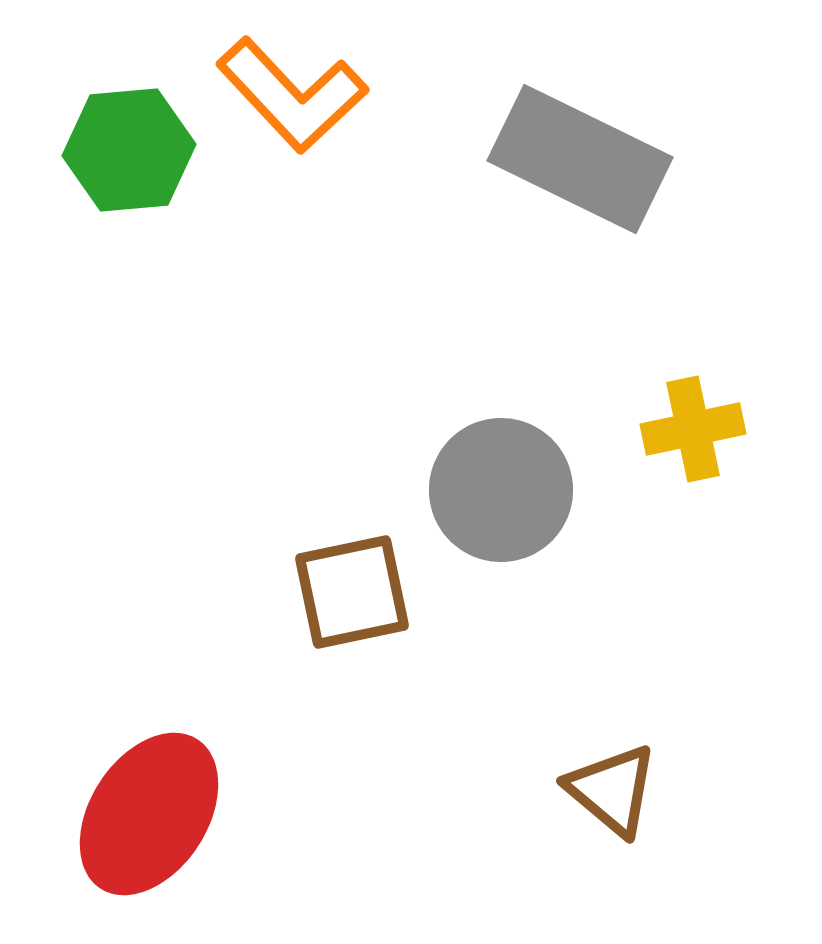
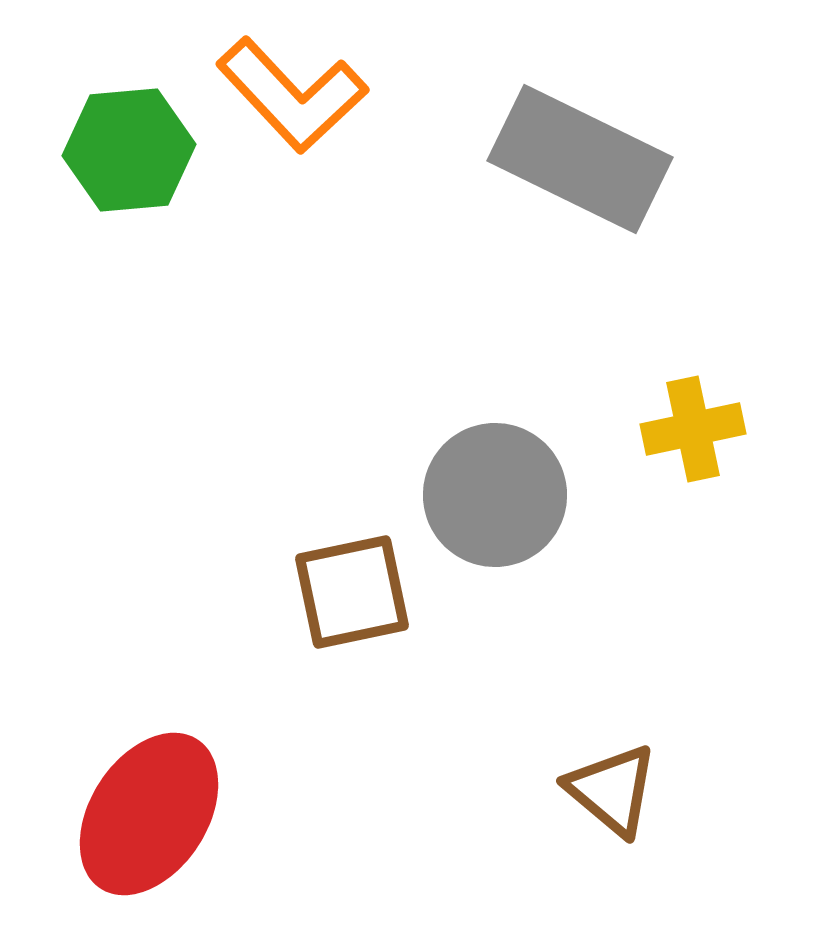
gray circle: moved 6 px left, 5 px down
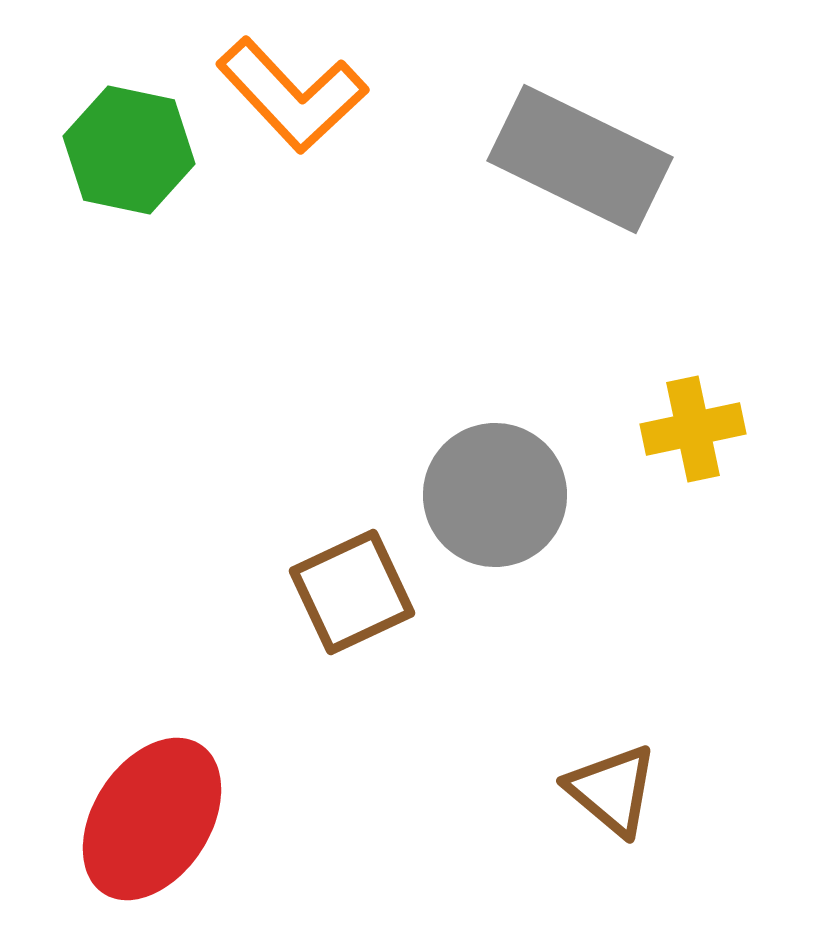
green hexagon: rotated 17 degrees clockwise
brown square: rotated 13 degrees counterclockwise
red ellipse: moved 3 px right, 5 px down
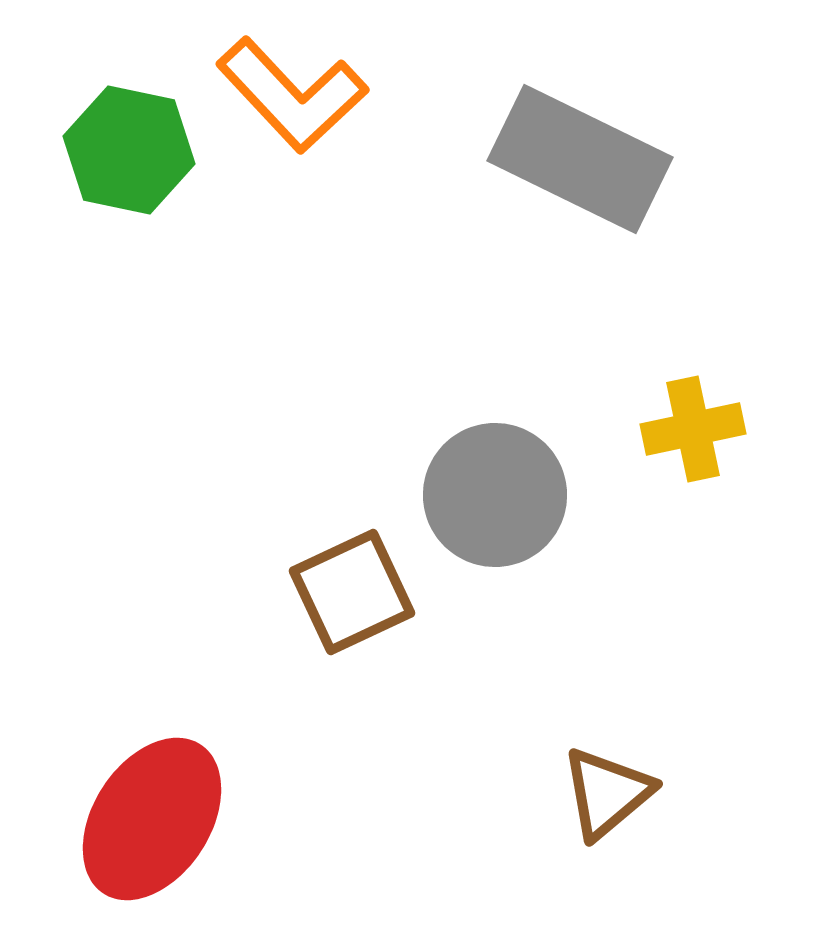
brown triangle: moved 5 px left, 3 px down; rotated 40 degrees clockwise
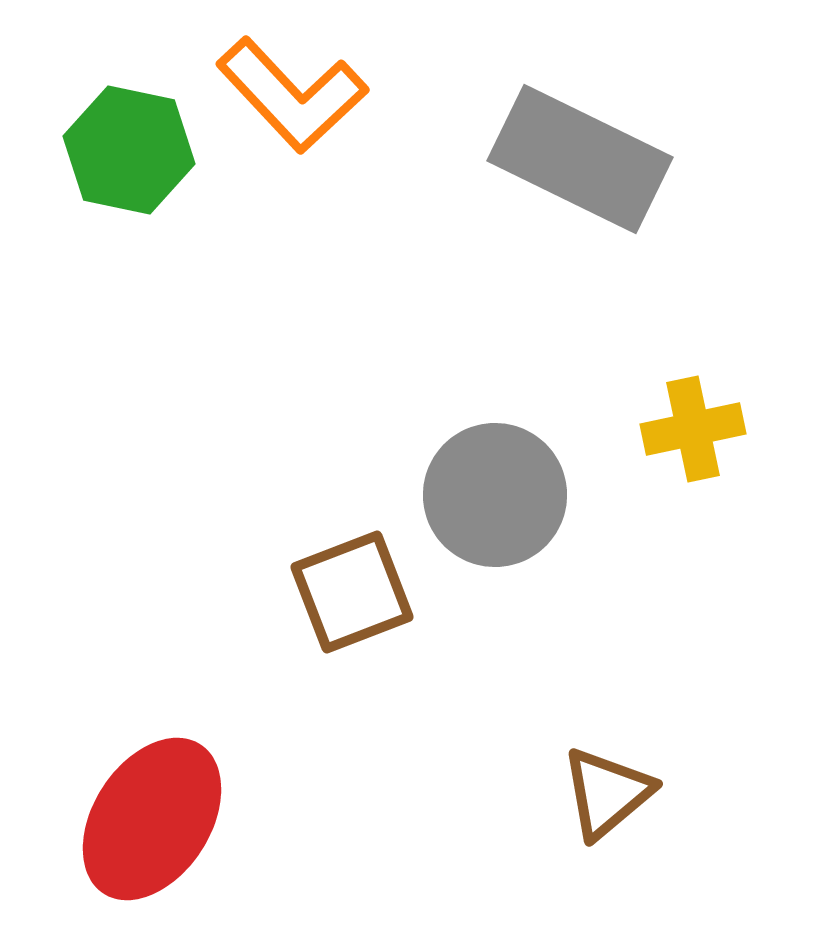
brown square: rotated 4 degrees clockwise
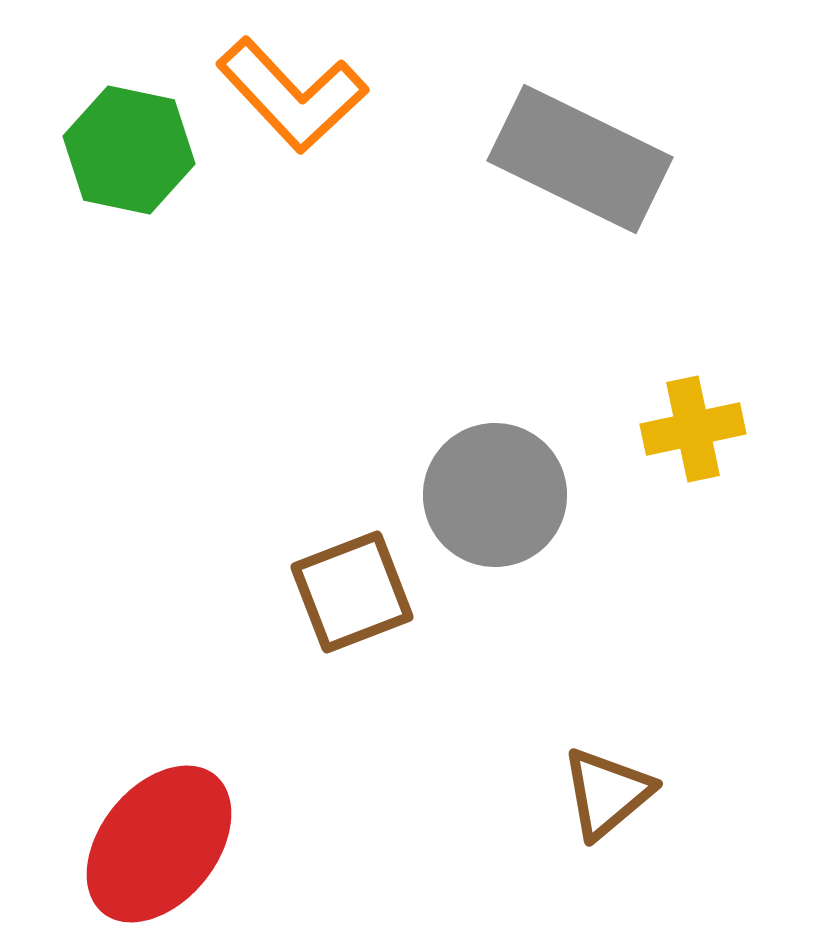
red ellipse: moved 7 px right, 25 px down; rotated 6 degrees clockwise
